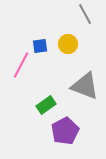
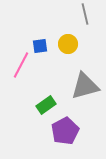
gray line: rotated 15 degrees clockwise
gray triangle: rotated 36 degrees counterclockwise
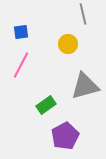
gray line: moved 2 px left
blue square: moved 19 px left, 14 px up
purple pentagon: moved 5 px down
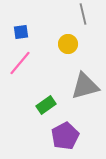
pink line: moved 1 px left, 2 px up; rotated 12 degrees clockwise
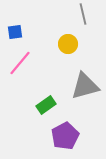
blue square: moved 6 px left
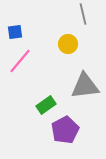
pink line: moved 2 px up
gray triangle: rotated 8 degrees clockwise
purple pentagon: moved 6 px up
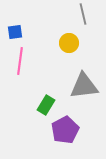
yellow circle: moved 1 px right, 1 px up
pink line: rotated 32 degrees counterclockwise
gray triangle: moved 1 px left
green rectangle: rotated 24 degrees counterclockwise
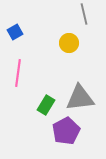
gray line: moved 1 px right
blue square: rotated 21 degrees counterclockwise
pink line: moved 2 px left, 12 px down
gray triangle: moved 4 px left, 12 px down
purple pentagon: moved 1 px right, 1 px down
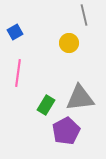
gray line: moved 1 px down
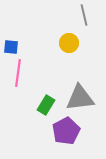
blue square: moved 4 px left, 15 px down; rotated 35 degrees clockwise
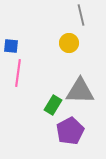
gray line: moved 3 px left
blue square: moved 1 px up
gray triangle: moved 7 px up; rotated 8 degrees clockwise
green rectangle: moved 7 px right
purple pentagon: moved 4 px right
